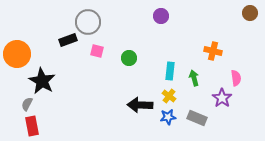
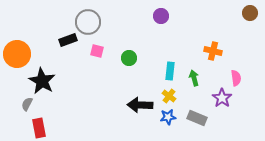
red rectangle: moved 7 px right, 2 px down
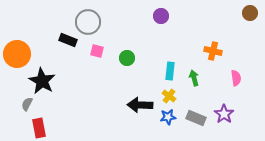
black rectangle: rotated 42 degrees clockwise
green circle: moved 2 px left
purple star: moved 2 px right, 16 px down
gray rectangle: moved 1 px left
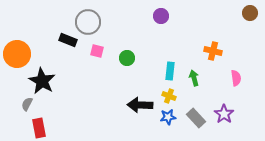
yellow cross: rotated 16 degrees counterclockwise
gray rectangle: rotated 24 degrees clockwise
